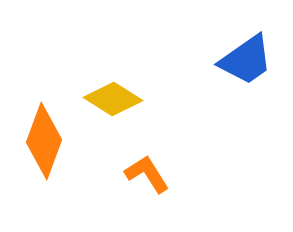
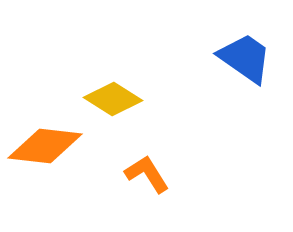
blue trapezoid: moved 1 px left, 2 px up; rotated 110 degrees counterclockwise
orange diamond: moved 1 px right, 5 px down; rotated 76 degrees clockwise
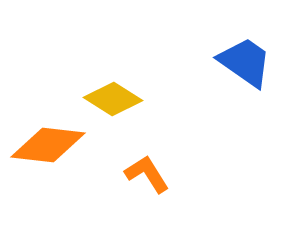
blue trapezoid: moved 4 px down
orange diamond: moved 3 px right, 1 px up
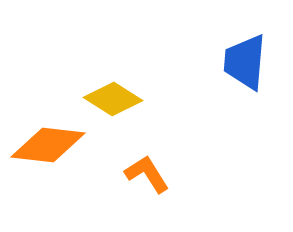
blue trapezoid: rotated 120 degrees counterclockwise
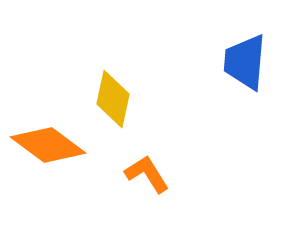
yellow diamond: rotated 70 degrees clockwise
orange diamond: rotated 30 degrees clockwise
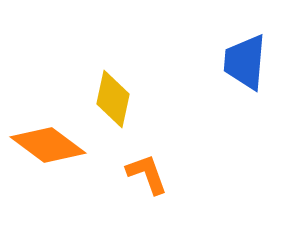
orange L-shape: rotated 12 degrees clockwise
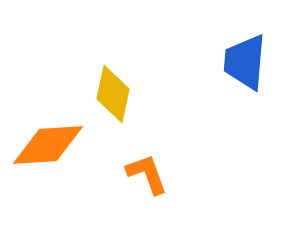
yellow diamond: moved 5 px up
orange diamond: rotated 40 degrees counterclockwise
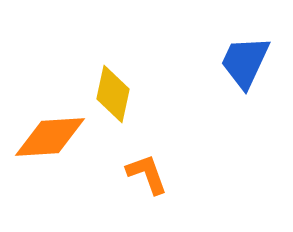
blue trapezoid: rotated 20 degrees clockwise
orange diamond: moved 2 px right, 8 px up
